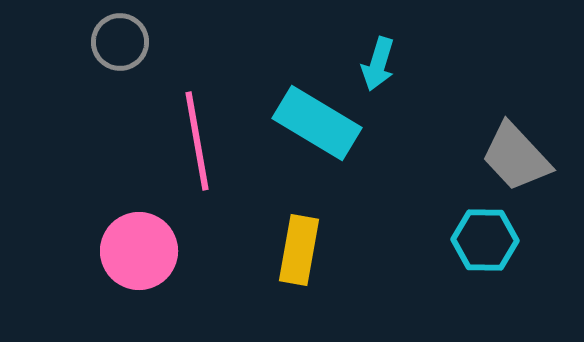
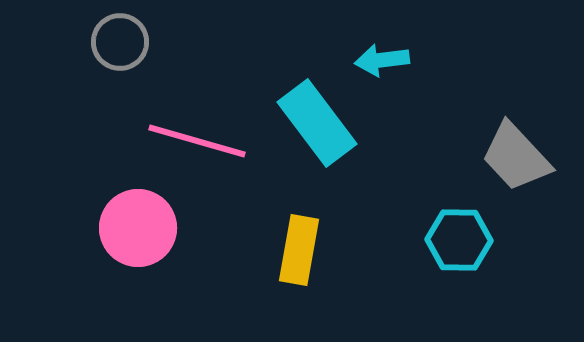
cyan arrow: moved 4 px right, 4 px up; rotated 66 degrees clockwise
cyan rectangle: rotated 22 degrees clockwise
pink line: rotated 64 degrees counterclockwise
cyan hexagon: moved 26 px left
pink circle: moved 1 px left, 23 px up
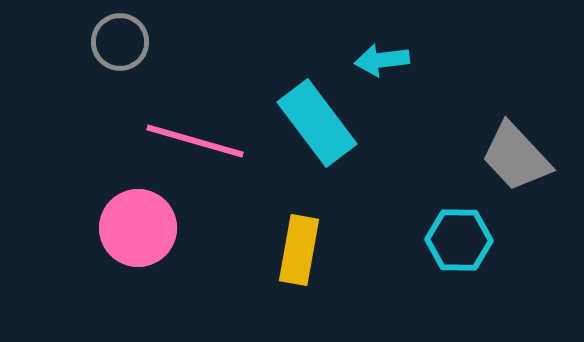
pink line: moved 2 px left
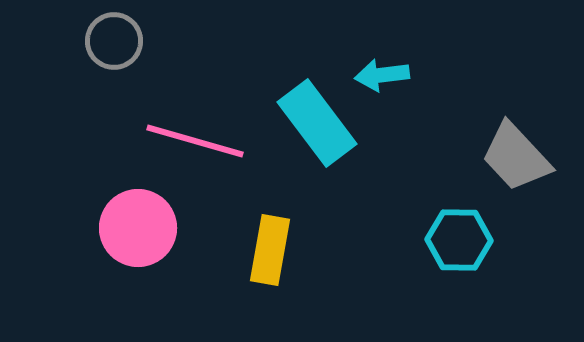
gray circle: moved 6 px left, 1 px up
cyan arrow: moved 15 px down
yellow rectangle: moved 29 px left
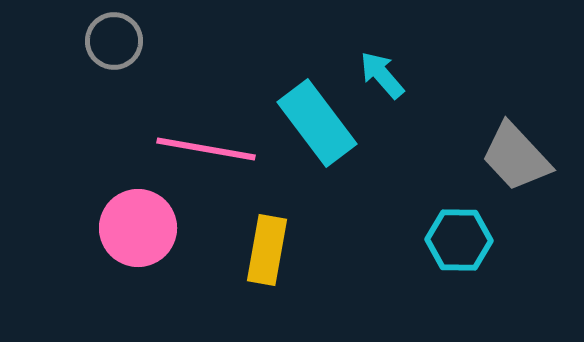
cyan arrow: rotated 56 degrees clockwise
pink line: moved 11 px right, 8 px down; rotated 6 degrees counterclockwise
yellow rectangle: moved 3 px left
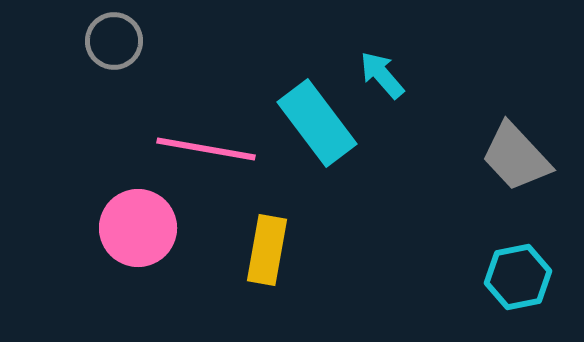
cyan hexagon: moved 59 px right, 37 px down; rotated 12 degrees counterclockwise
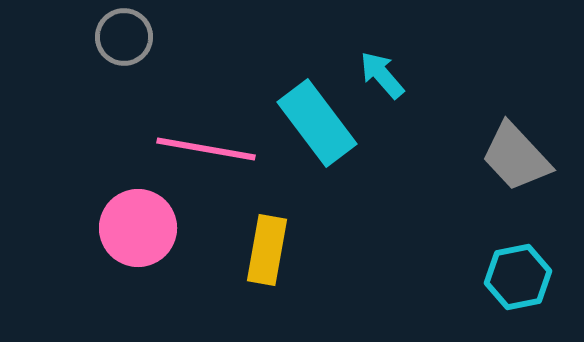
gray circle: moved 10 px right, 4 px up
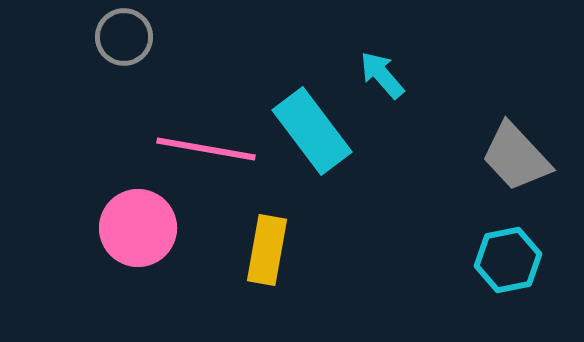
cyan rectangle: moved 5 px left, 8 px down
cyan hexagon: moved 10 px left, 17 px up
